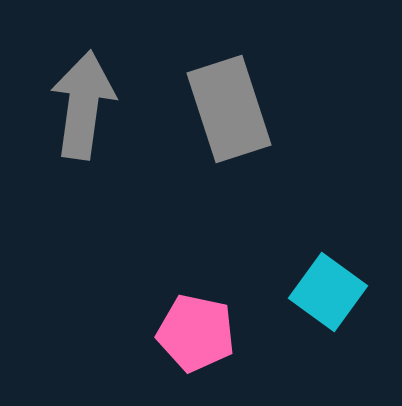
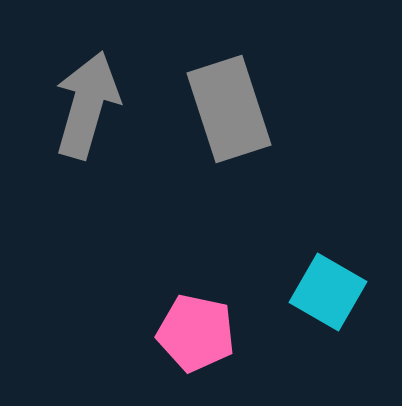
gray arrow: moved 4 px right; rotated 8 degrees clockwise
cyan square: rotated 6 degrees counterclockwise
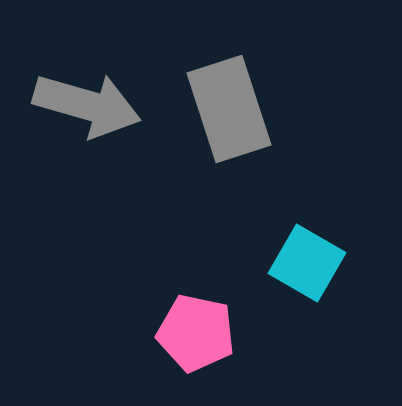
gray arrow: rotated 90 degrees clockwise
cyan square: moved 21 px left, 29 px up
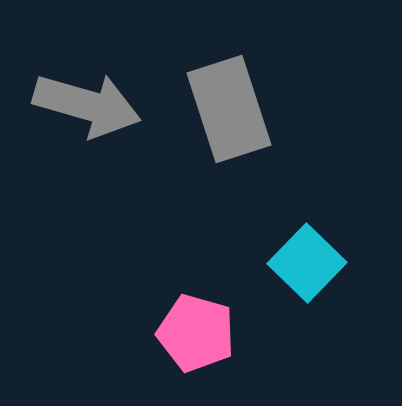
cyan square: rotated 14 degrees clockwise
pink pentagon: rotated 4 degrees clockwise
